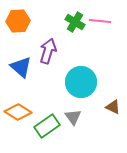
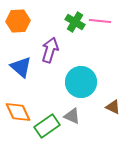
purple arrow: moved 2 px right, 1 px up
orange diamond: rotated 32 degrees clockwise
gray triangle: moved 1 px left, 1 px up; rotated 30 degrees counterclockwise
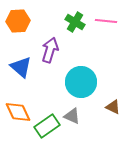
pink line: moved 6 px right
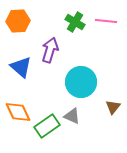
brown triangle: rotated 42 degrees clockwise
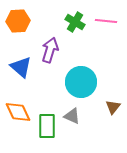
green rectangle: rotated 55 degrees counterclockwise
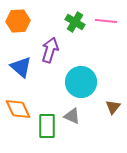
orange diamond: moved 3 px up
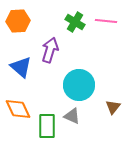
cyan circle: moved 2 px left, 3 px down
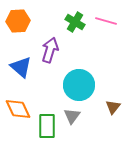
pink line: rotated 10 degrees clockwise
gray triangle: rotated 42 degrees clockwise
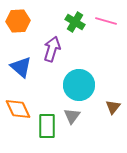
purple arrow: moved 2 px right, 1 px up
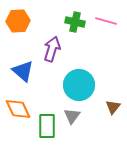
green cross: rotated 18 degrees counterclockwise
blue triangle: moved 2 px right, 4 px down
